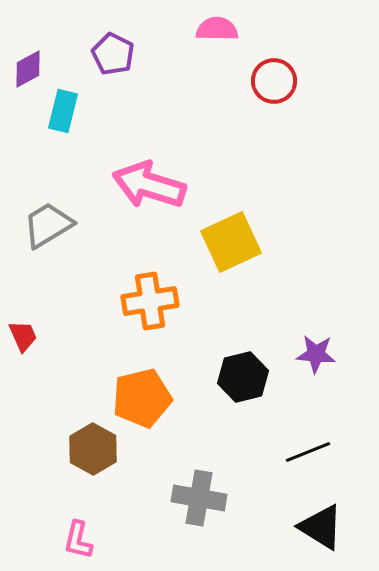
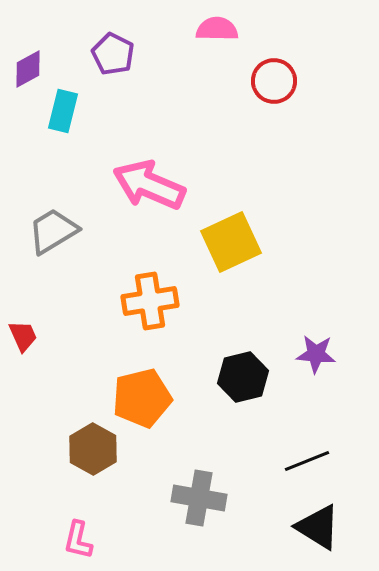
pink arrow: rotated 6 degrees clockwise
gray trapezoid: moved 5 px right, 6 px down
black line: moved 1 px left, 9 px down
black triangle: moved 3 px left
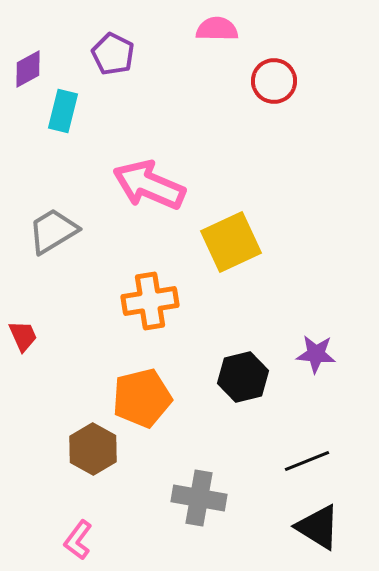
pink L-shape: rotated 24 degrees clockwise
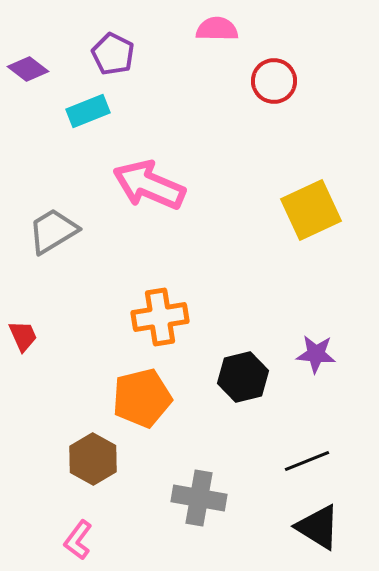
purple diamond: rotated 66 degrees clockwise
cyan rectangle: moved 25 px right; rotated 54 degrees clockwise
yellow square: moved 80 px right, 32 px up
orange cross: moved 10 px right, 16 px down
brown hexagon: moved 10 px down
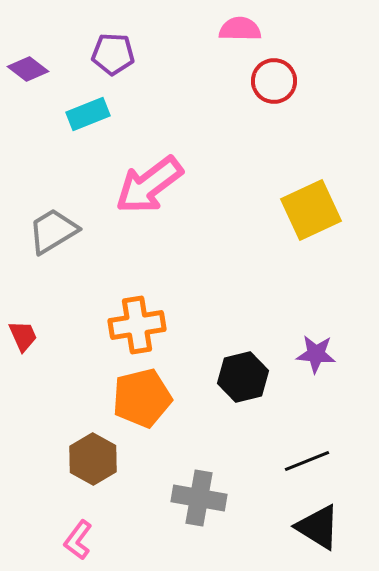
pink semicircle: moved 23 px right
purple pentagon: rotated 24 degrees counterclockwise
cyan rectangle: moved 3 px down
pink arrow: rotated 60 degrees counterclockwise
orange cross: moved 23 px left, 8 px down
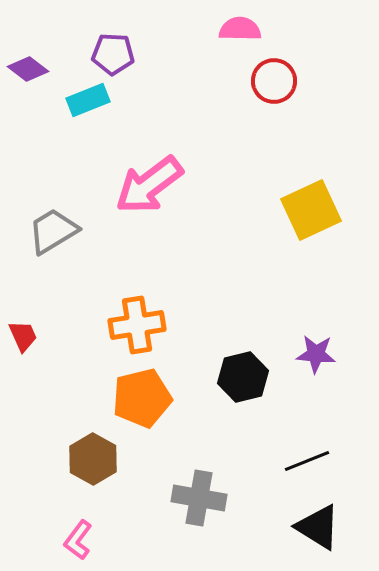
cyan rectangle: moved 14 px up
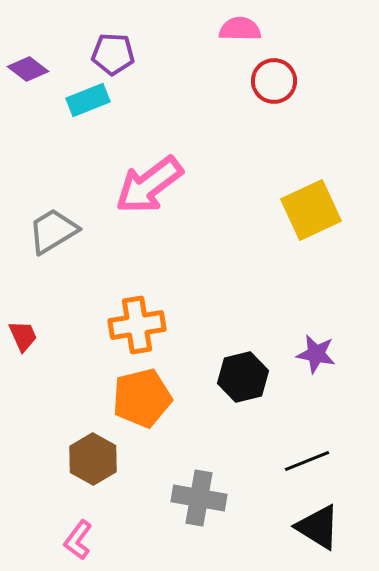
purple star: rotated 6 degrees clockwise
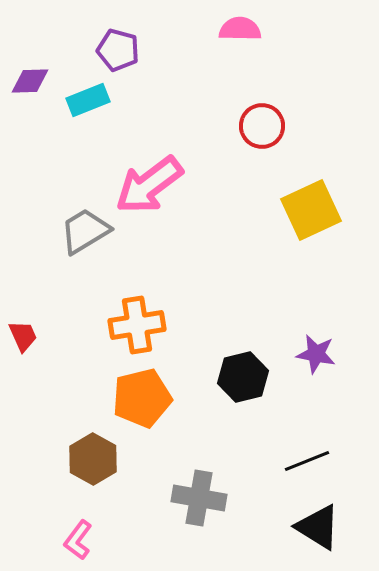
purple pentagon: moved 5 px right, 4 px up; rotated 12 degrees clockwise
purple diamond: moved 2 px right, 12 px down; rotated 39 degrees counterclockwise
red circle: moved 12 px left, 45 px down
gray trapezoid: moved 32 px right
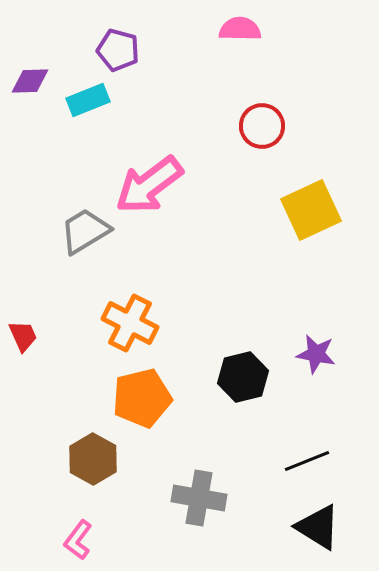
orange cross: moved 7 px left, 2 px up; rotated 36 degrees clockwise
